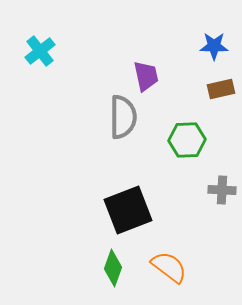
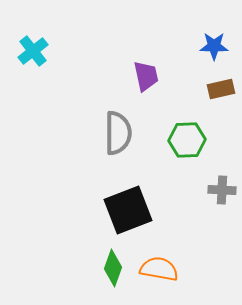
cyan cross: moved 7 px left
gray semicircle: moved 5 px left, 16 px down
orange semicircle: moved 10 px left, 2 px down; rotated 27 degrees counterclockwise
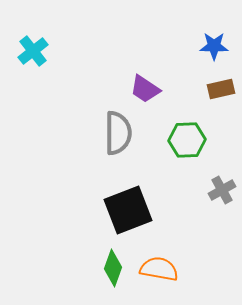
purple trapezoid: moved 1 px left, 13 px down; rotated 136 degrees clockwise
gray cross: rotated 32 degrees counterclockwise
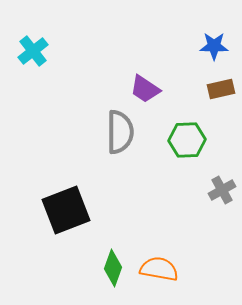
gray semicircle: moved 2 px right, 1 px up
black square: moved 62 px left
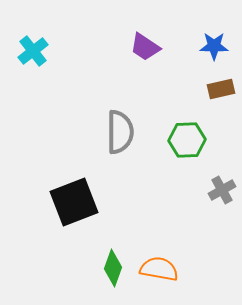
purple trapezoid: moved 42 px up
black square: moved 8 px right, 8 px up
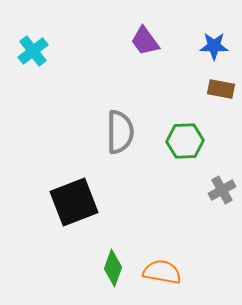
purple trapezoid: moved 6 px up; rotated 20 degrees clockwise
brown rectangle: rotated 24 degrees clockwise
green hexagon: moved 2 px left, 1 px down
orange semicircle: moved 3 px right, 3 px down
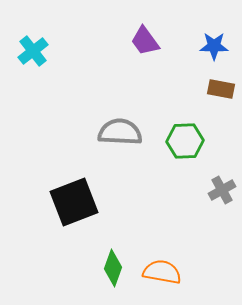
gray semicircle: rotated 87 degrees counterclockwise
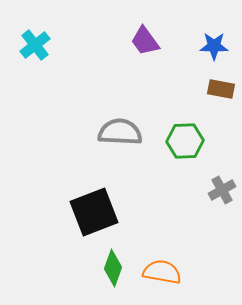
cyan cross: moved 2 px right, 6 px up
black square: moved 20 px right, 10 px down
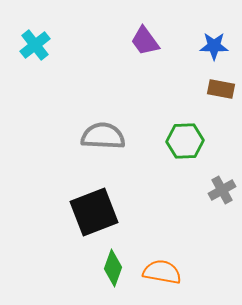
gray semicircle: moved 17 px left, 4 px down
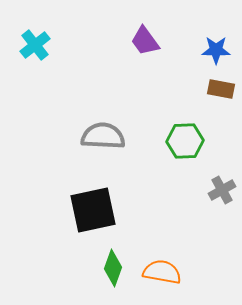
blue star: moved 2 px right, 4 px down
black square: moved 1 px left, 2 px up; rotated 9 degrees clockwise
